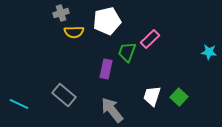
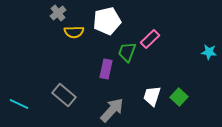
gray cross: moved 3 px left; rotated 21 degrees counterclockwise
gray arrow: rotated 80 degrees clockwise
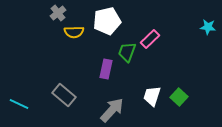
cyan star: moved 1 px left, 25 px up
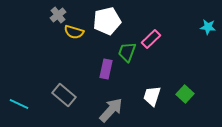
gray cross: moved 2 px down
yellow semicircle: rotated 18 degrees clockwise
pink rectangle: moved 1 px right
green square: moved 6 px right, 3 px up
gray arrow: moved 1 px left
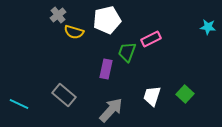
white pentagon: moved 1 px up
pink rectangle: rotated 18 degrees clockwise
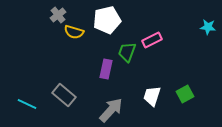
pink rectangle: moved 1 px right, 1 px down
green square: rotated 18 degrees clockwise
cyan line: moved 8 px right
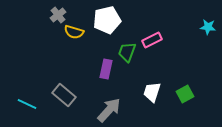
white trapezoid: moved 4 px up
gray arrow: moved 2 px left
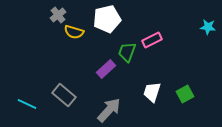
white pentagon: moved 1 px up
purple rectangle: rotated 36 degrees clockwise
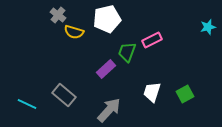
gray cross: rotated 14 degrees counterclockwise
cyan star: rotated 21 degrees counterclockwise
